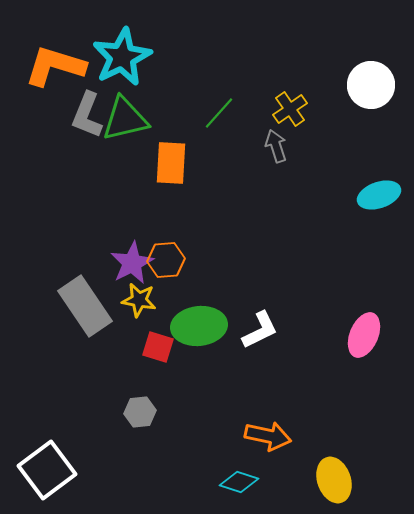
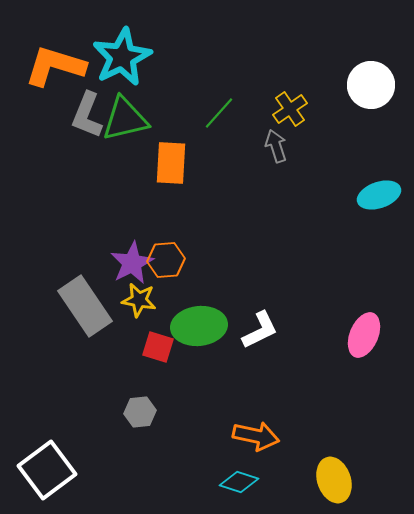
orange arrow: moved 12 px left
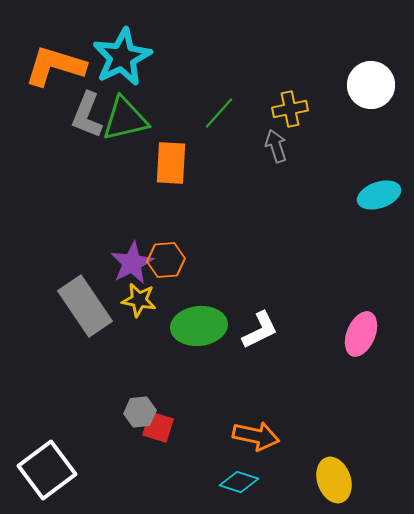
yellow cross: rotated 24 degrees clockwise
pink ellipse: moved 3 px left, 1 px up
red square: moved 80 px down
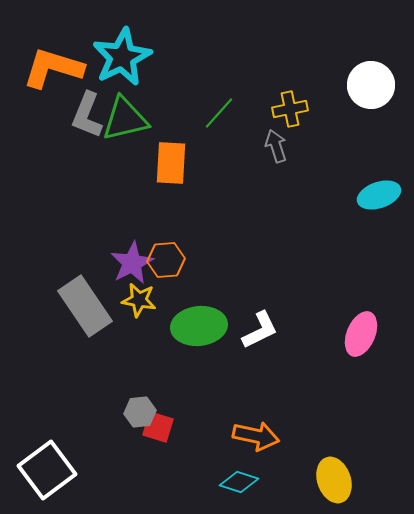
orange L-shape: moved 2 px left, 2 px down
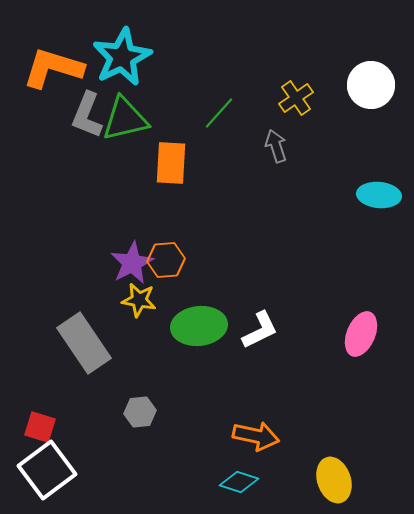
yellow cross: moved 6 px right, 11 px up; rotated 24 degrees counterclockwise
cyan ellipse: rotated 24 degrees clockwise
gray rectangle: moved 1 px left, 37 px down
red square: moved 118 px left
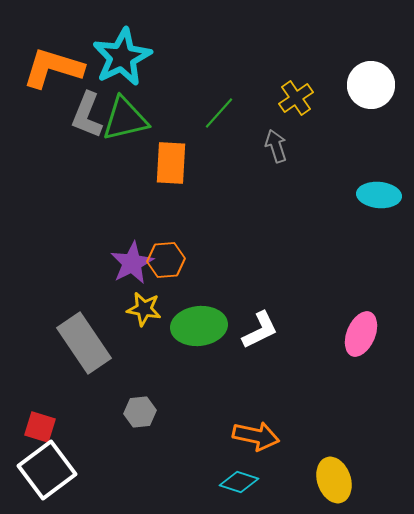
yellow star: moved 5 px right, 9 px down
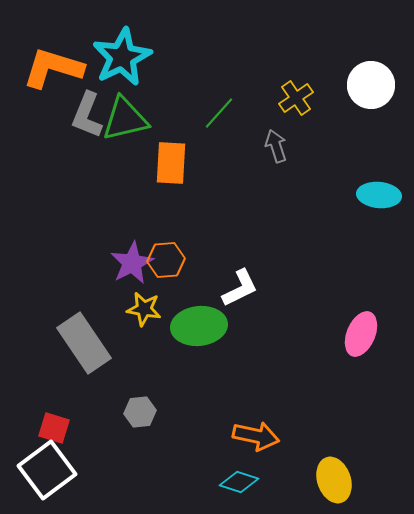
white L-shape: moved 20 px left, 42 px up
red square: moved 14 px right, 1 px down
